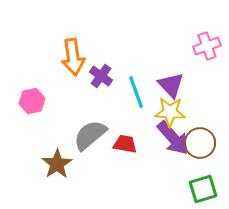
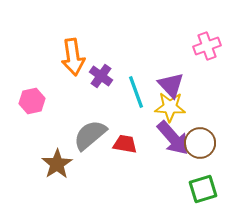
yellow star: moved 5 px up
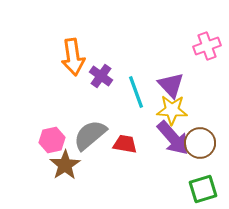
pink hexagon: moved 20 px right, 39 px down
yellow star: moved 2 px right, 3 px down
brown star: moved 8 px right, 1 px down
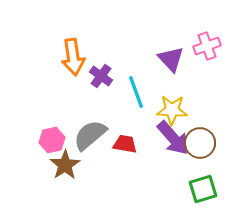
purple triangle: moved 26 px up
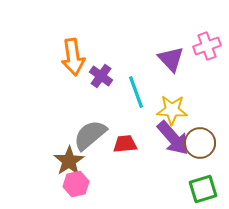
pink hexagon: moved 24 px right, 44 px down
red trapezoid: rotated 15 degrees counterclockwise
brown star: moved 4 px right, 4 px up
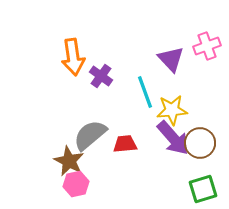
cyan line: moved 9 px right
yellow star: rotated 8 degrees counterclockwise
brown star: rotated 12 degrees counterclockwise
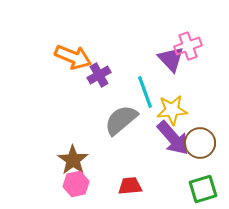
pink cross: moved 19 px left
orange arrow: rotated 60 degrees counterclockwise
purple cross: moved 2 px left, 1 px up; rotated 25 degrees clockwise
gray semicircle: moved 31 px right, 15 px up
red trapezoid: moved 5 px right, 42 px down
brown star: moved 4 px right, 1 px up; rotated 8 degrees clockwise
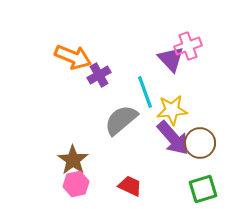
red trapezoid: rotated 30 degrees clockwise
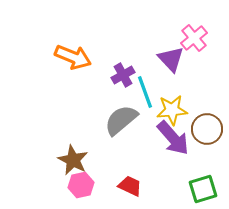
pink cross: moved 6 px right, 8 px up; rotated 20 degrees counterclockwise
purple cross: moved 24 px right
brown circle: moved 7 px right, 14 px up
brown star: rotated 8 degrees counterclockwise
pink hexagon: moved 5 px right, 1 px down
